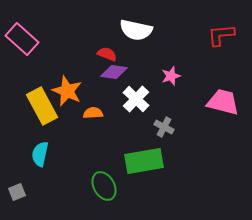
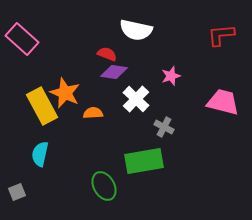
orange star: moved 2 px left, 2 px down
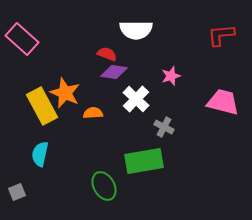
white semicircle: rotated 12 degrees counterclockwise
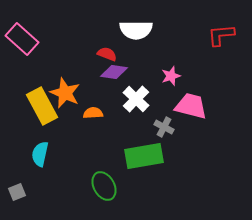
pink trapezoid: moved 32 px left, 4 px down
green rectangle: moved 5 px up
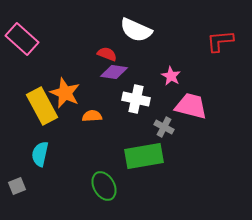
white semicircle: rotated 24 degrees clockwise
red L-shape: moved 1 px left, 6 px down
pink star: rotated 24 degrees counterclockwise
white cross: rotated 32 degrees counterclockwise
orange semicircle: moved 1 px left, 3 px down
gray square: moved 6 px up
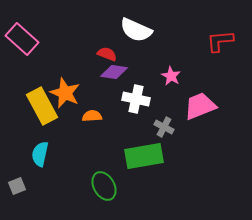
pink trapezoid: moved 9 px right; rotated 36 degrees counterclockwise
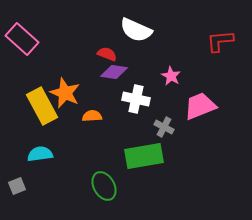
cyan semicircle: rotated 70 degrees clockwise
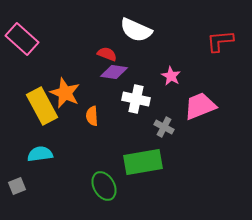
orange semicircle: rotated 90 degrees counterclockwise
green rectangle: moved 1 px left, 6 px down
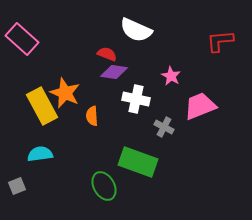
green rectangle: moved 5 px left; rotated 30 degrees clockwise
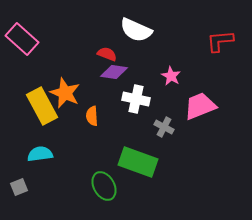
gray square: moved 2 px right, 1 px down
